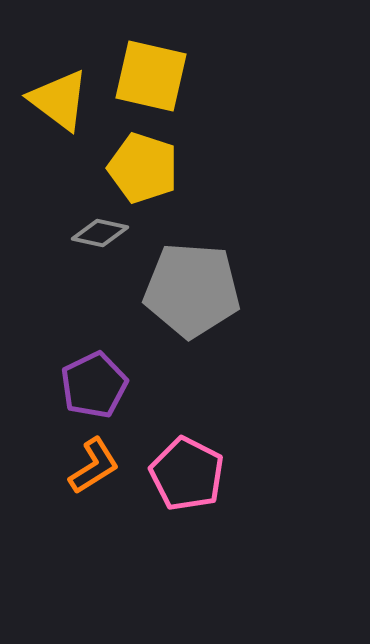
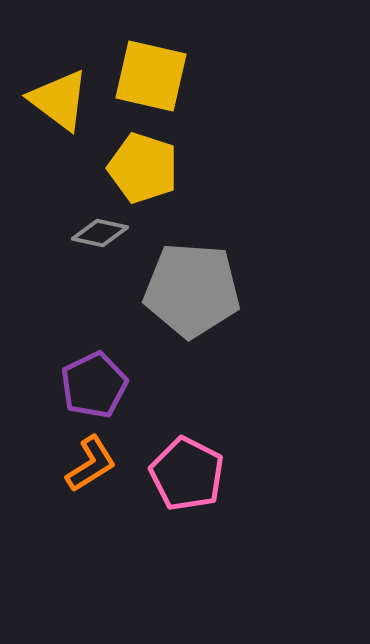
orange L-shape: moved 3 px left, 2 px up
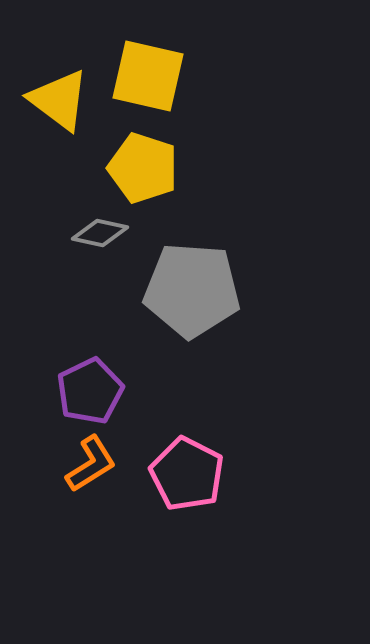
yellow square: moved 3 px left
purple pentagon: moved 4 px left, 6 px down
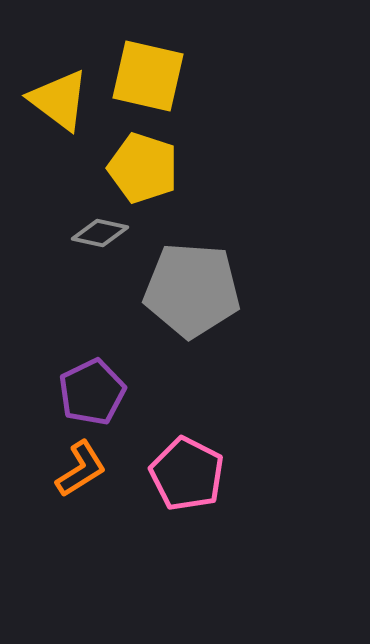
purple pentagon: moved 2 px right, 1 px down
orange L-shape: moved 10 px left, 5 px down
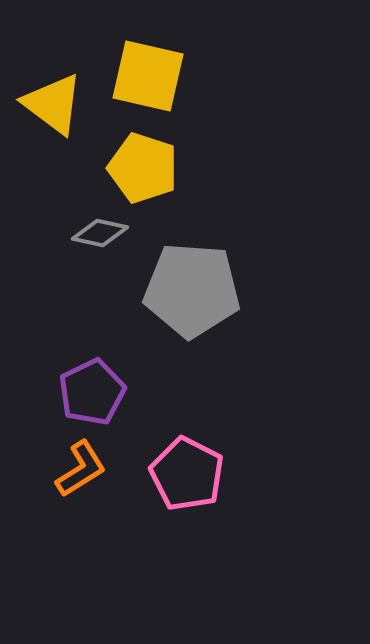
yellow triangle: moved 6 px left, 4 px down
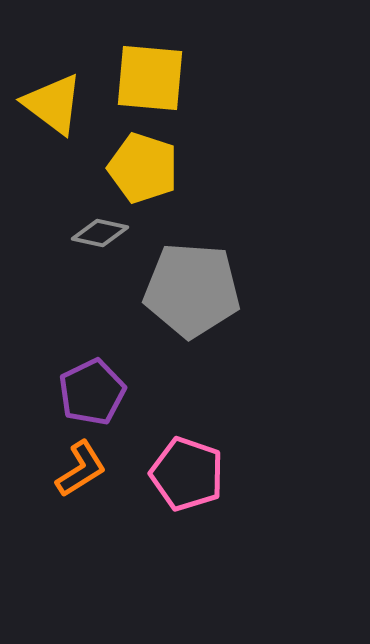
yellow square: moved 2 px right, 2 px down; rotated 8 degrees counterclockwise
pink pentagon: rotated 8 degrees counterclockwise
